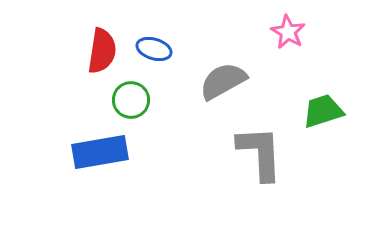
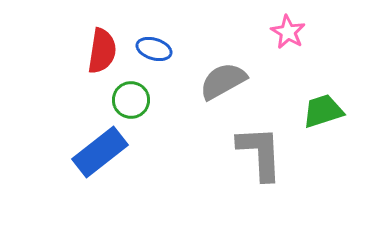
blue rectangle: rotated 28 degrees counterclockwise
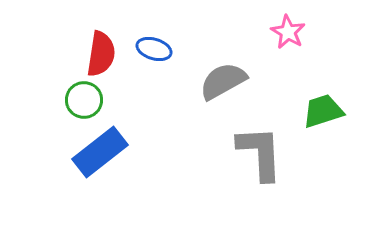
red semicircle: moved 1 px left, 3 px down
green circle: moved 47 px left
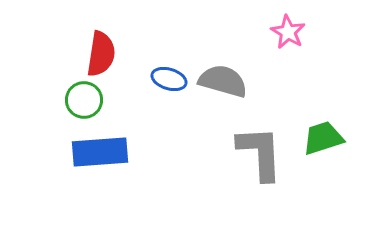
blue ellipse: moved 15 px right, 30 px down
gray semicircle: rotated 45 degrees clockwise
green trapezoid: moved 27 px down
blue rectangle: rotated 34 degrees clockwise
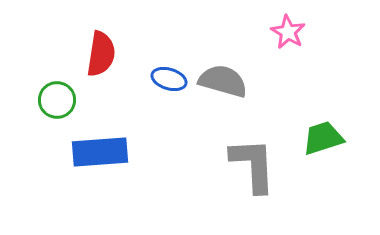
green circle: moved 27 px left
gray L-shape: moved 7 px left, 12 px down
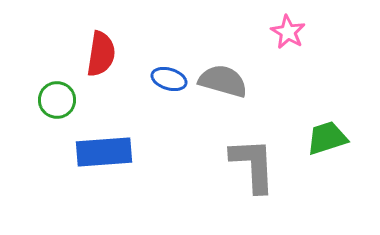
green trapezoid: moved 4 px right
blue rectangle: moved 4 px right
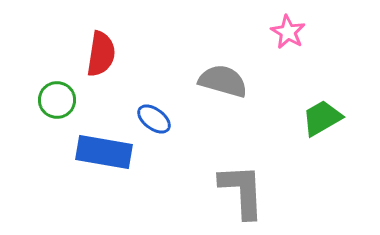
blue ellipse: moved 15 px left, 40 px down; rotated 20 degrees clockwise
green trapezoid: moved 5 px left, 20 px up; rotated 12 degrees counterclockwise
blue rectangle: rotated 14 degrees clockwise
gray L-shape: moved 11 px left, 26 px down
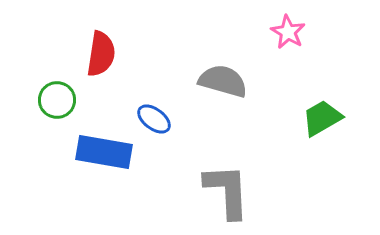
gray L-shape: moved 15 px left
